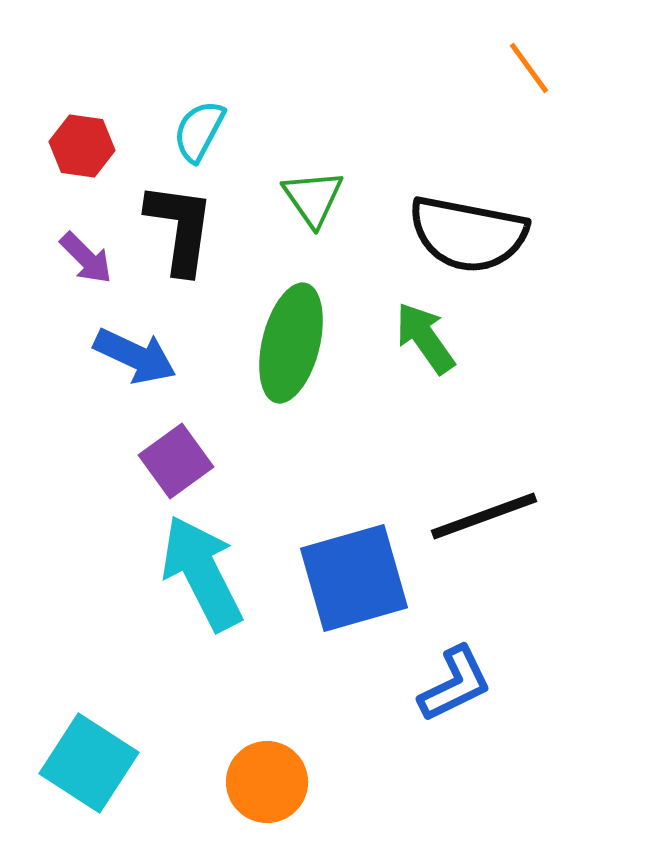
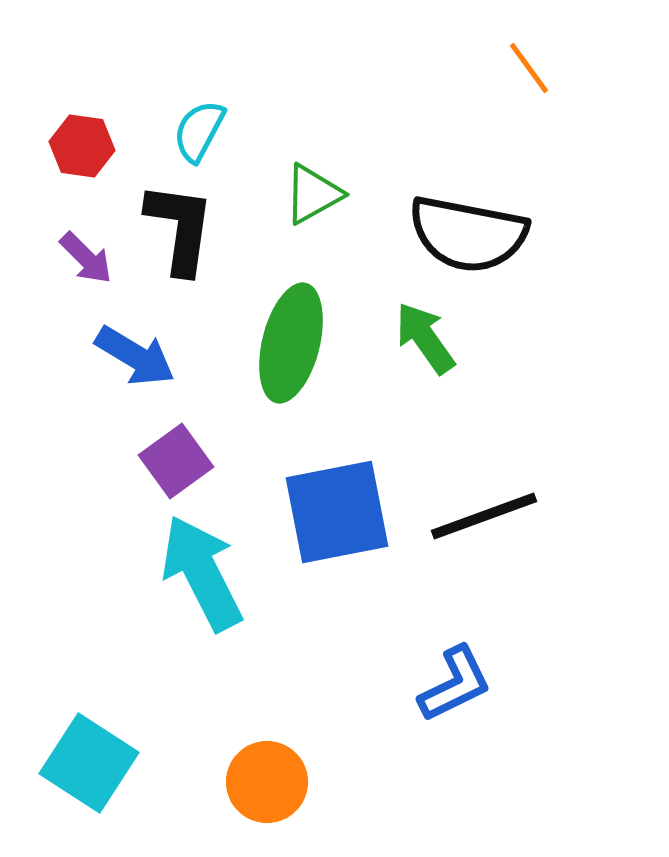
green triangle: moved 4 px up; rotated 36 degrees clockwise
blue arrow: rotated 6 degrees clockwise
blue square: moved 17 px left, 66 px up; rotated 5 degrees clockwise
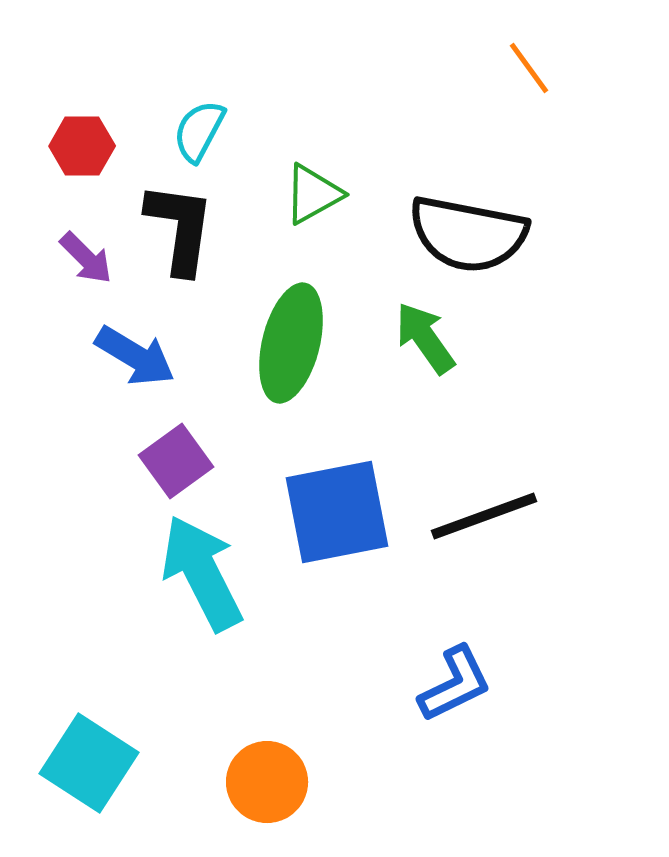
red hexagon: rotated 8 degrees counterclockwise
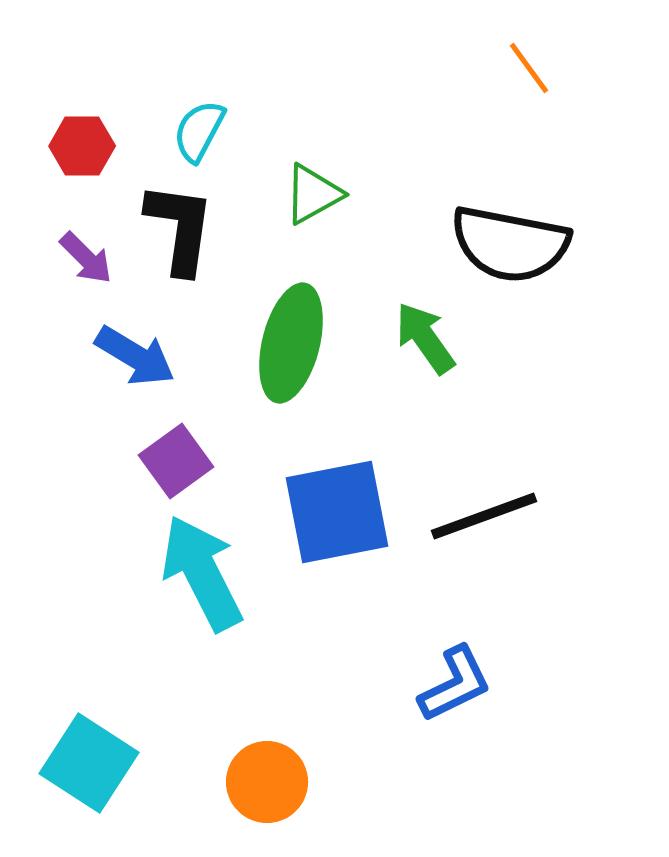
black semicircle: moved 42 px right, 10 px down
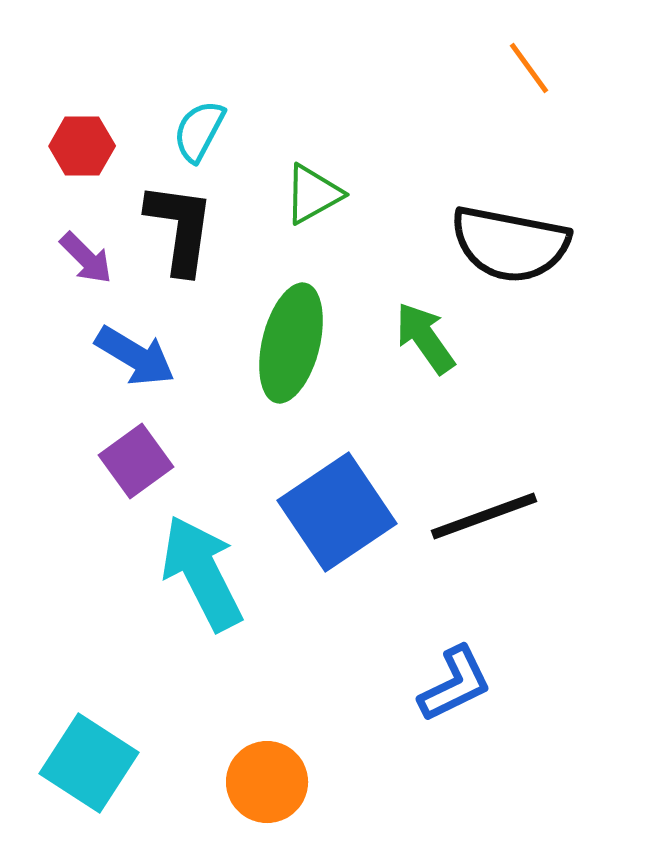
purple square: moved 40 px left
blue square: rotated 23 degrees counterclockwise
